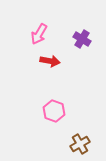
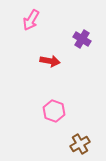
pink arrow: moved 8 px left, 14 px up
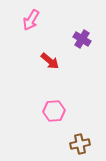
red arrow: rotated 30 degrees clockwise
pink hexagon: rotated 25 degrees counterclockwise
brown cross: rotated 18 degrees clockwise
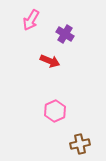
purple cross: moved 17 px left, 5 px up
red arrow: rotated 18 degrees counterclockwise
pink hexagon: moved 1 px right; rotated 20 degrees counterclockwise
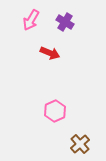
purple cross: moved 12 px up
red arrow: moved 8 px up
brown cross: rotated 30 degrees counterclockwise
